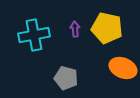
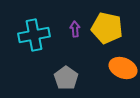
gray pentagon: rotated 20 degrees clockwise
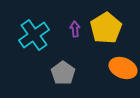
yellow pentagon: moved 1 px left; rotated 28 degrees clockwise
cyan cross: rotated 24 degrees counterclockwise
gray pentagon: moved 3 px left, 5 px up
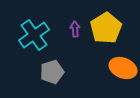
gray pentagon: moved 11 px left, 1 px up; rotated 20 degrees clockwise
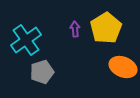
cyan cross: moved 8 px left, 5 px down
orange ellipse: moved 1 px up
gray pentagon: moved 10 px left
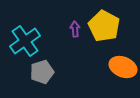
yellow pentagon: moved 2 px left, 2 px up; rotated 12 degrees counterclockwise
cyan cross: moved 1 px left, 1 px down
